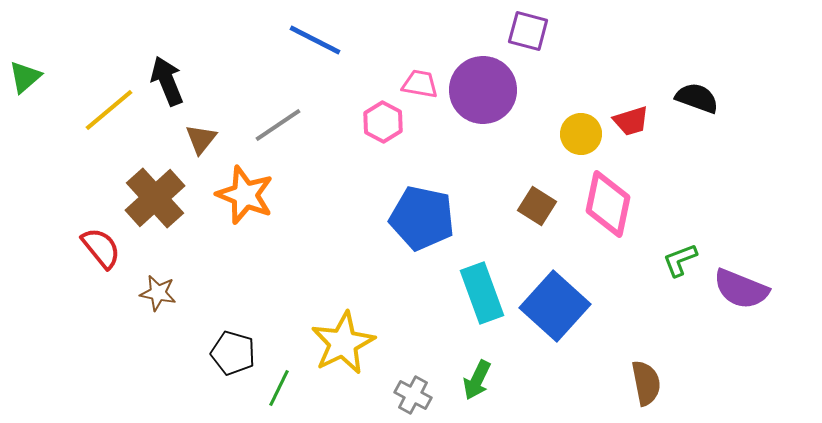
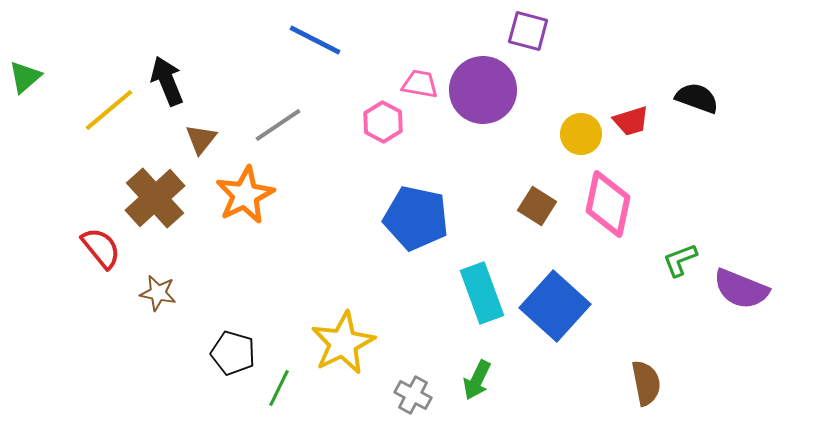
orange star: rotated 24 degrees clockwise
blue pentagon: moved 6 px left
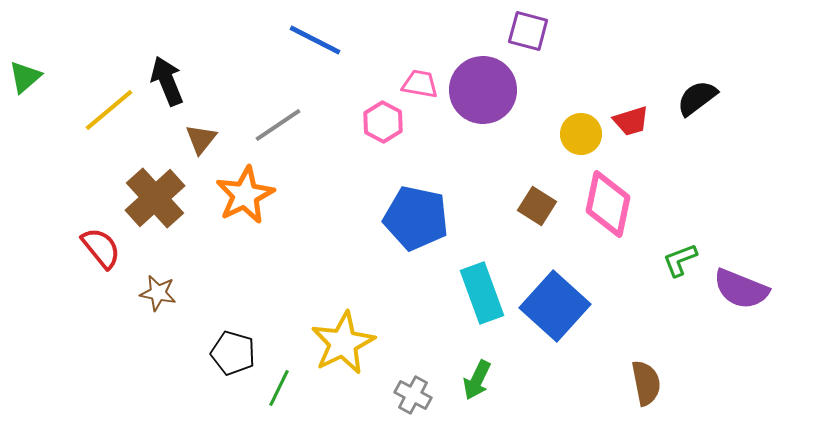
black semicircle: rotated 57 degrees counterclockwise
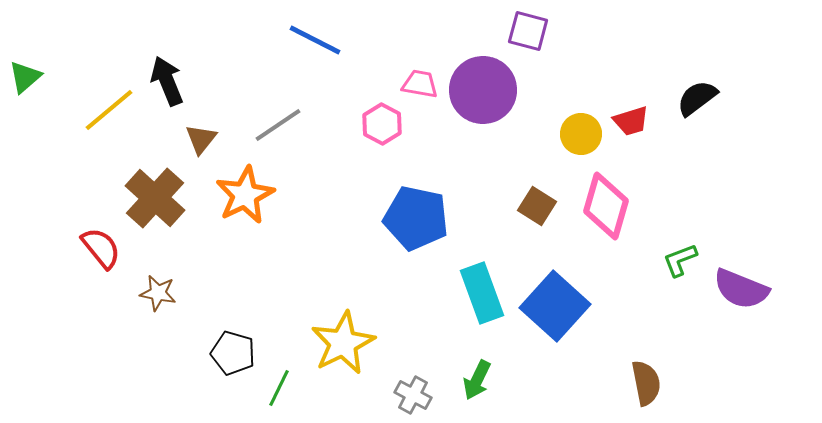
pink hexagon: moved 1 px left, 2 px down
brown cross: rotated 6 degrees counterclockwise
pink diamond: moved 2 px left, 2 px down; rotated 4 degrees clockwise
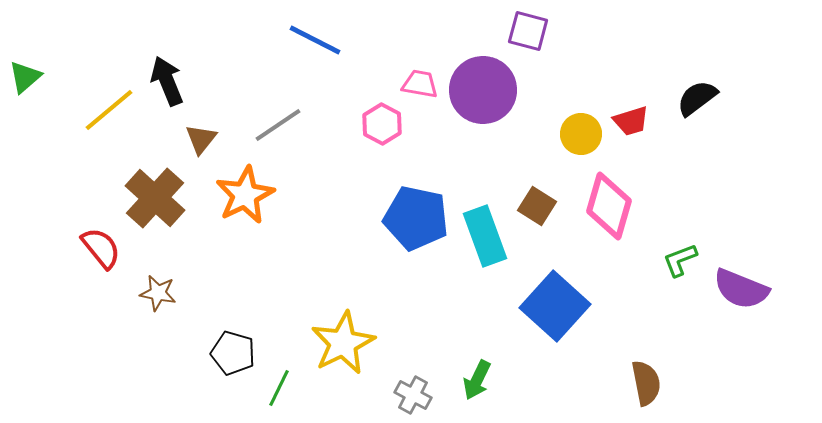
pink diamond: moved 3 px right
cyan rectangle: moved 3 px right, 57 px up
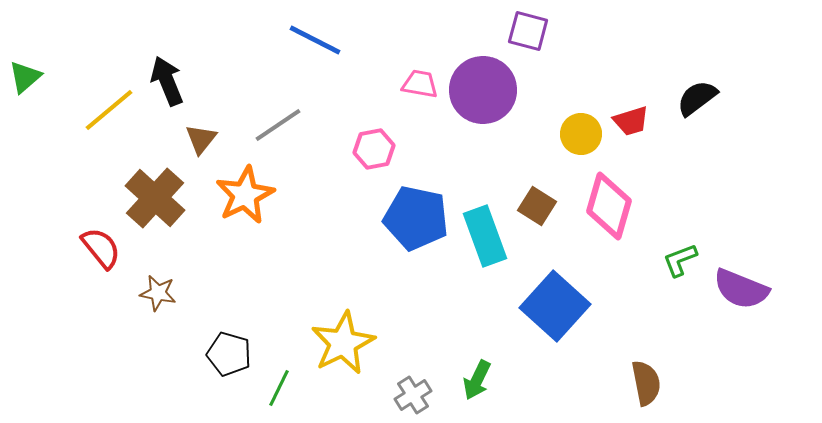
pink hexagon: moved 8 px left, 25 px down; rotated 21 degrees clockwise
black pentagon: moved 4 px left, 1 px down
gray cross: rotated 30 degrees clockwise
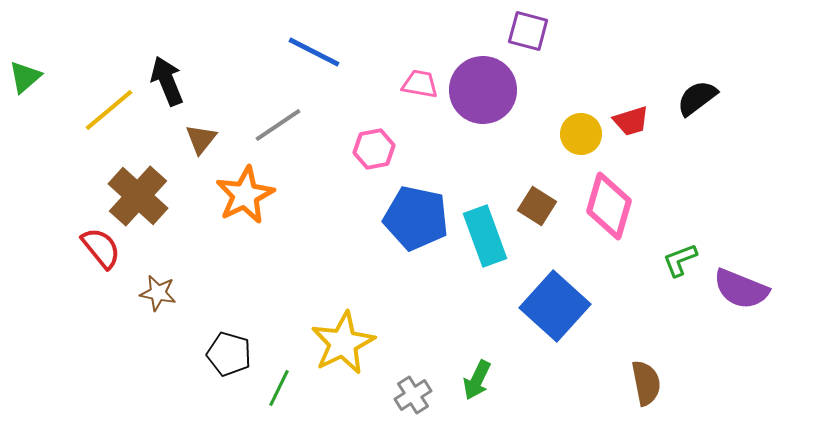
blue line: moved 1 px left, 12 px down
brown cross: moved 17 px left, 2 px up
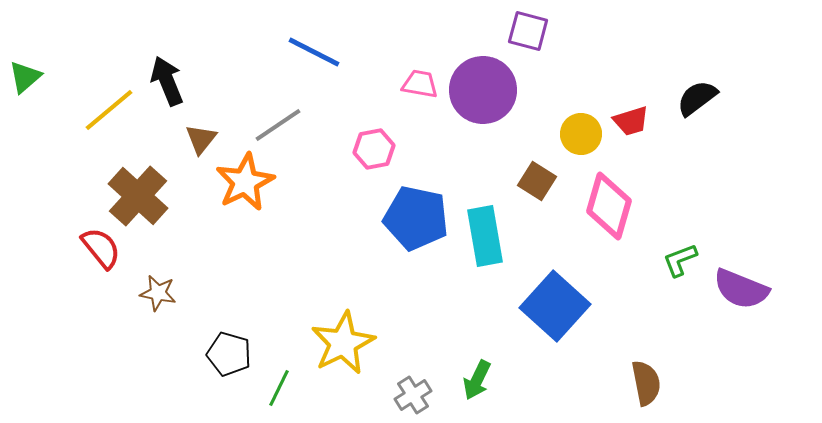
orange star: moved 13 px up
brown square: moved 25 px up
cyan rectangle: rotated 10 degrees clockwise
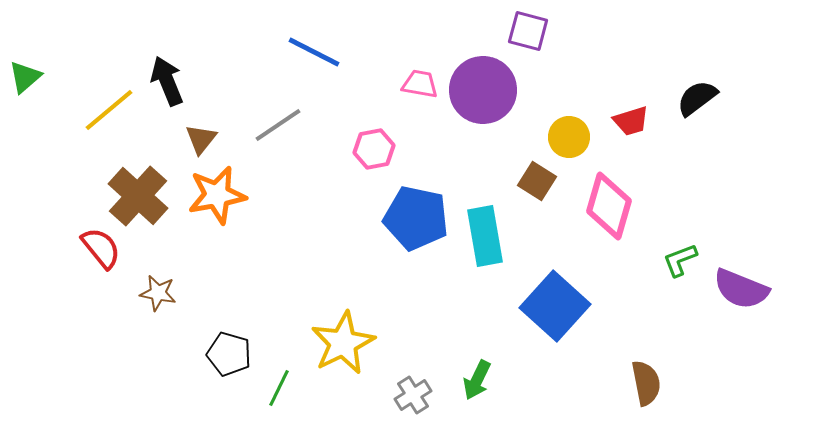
yellow circle: moved 12 px left, 3 px down
orange star: moved 28 px left, 13 px down; rotated 16 degrees clockwise
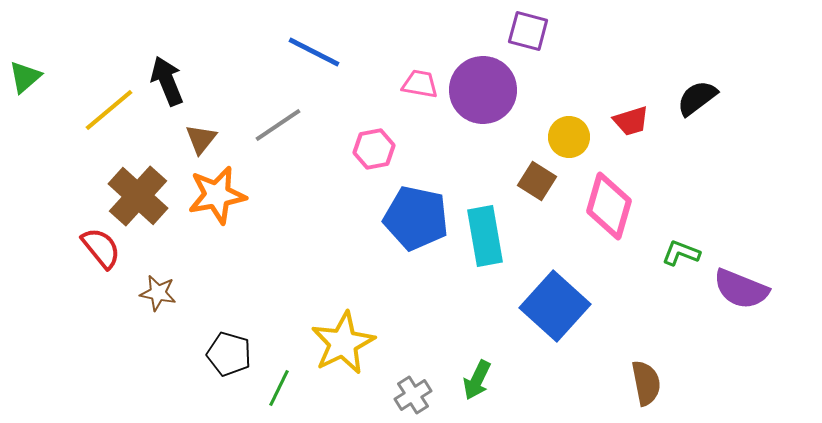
green L-shape: moved 1 px right, 7 px up; rotated 42 degrees clockwise
